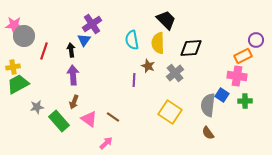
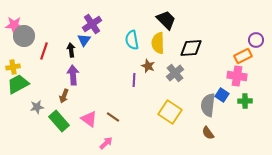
brown arrow: moved 10 px left, 6 px up
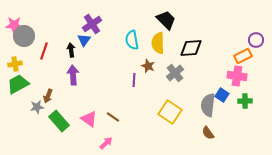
yellow cross: moved 2 px right, 3 px up
brown arrow: moved 16 px left
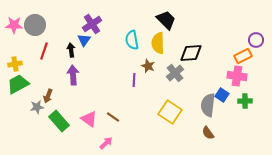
gray circle: moved 11 px right, 11 px up
black diamond: moved 5 px down
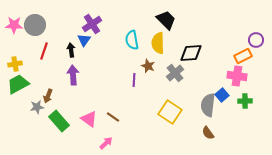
blue square: rotated 16 degrees clockwise
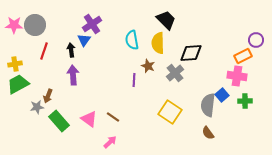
pink arrow: moved 4 px right, 1 px up
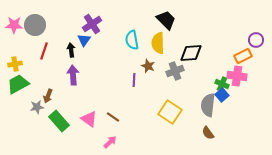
gray cross: moved 2 px up; rotated 18 degrees clockwise
green cross: moved 23 px left, 17 px up; rotated 24 degrees clockwise
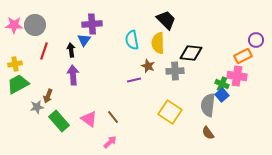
purple cross: rotated 30 degrees clockwise
black diamond: rotated 10 degrees clockwise
gray cross: rotated 18 degrees clockwise
purple line: rotated 72 degrees clockwise
brown line: rotated 16 degrees clockwise
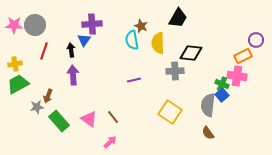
black trapezoid: moved 12 px right, 2 px up; rotated 75 degrees clockwise
brown star: moved 7 px left, 40 px up
